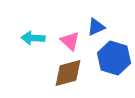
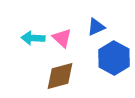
pink triangle: moved 8 px left, 3 px up
blue hexagon: rotated 12 degrees clockwise
brown diamond: moved 8 px left, 3 px down
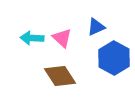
cyan arrow: moved 1 px left
brown diamond: rotated 72 degrees clockwise
